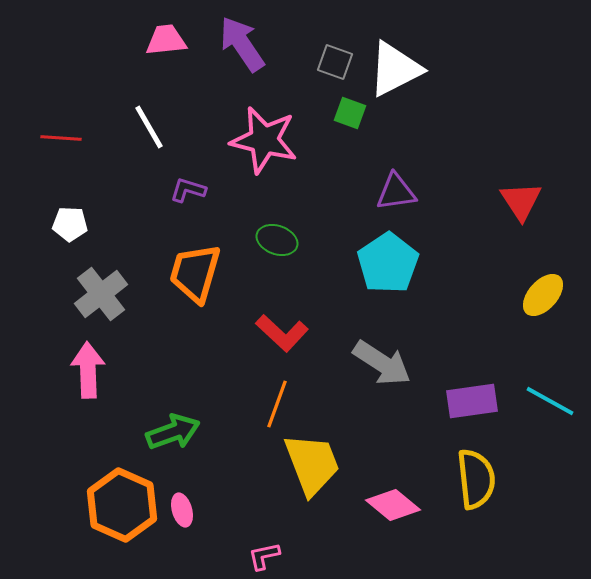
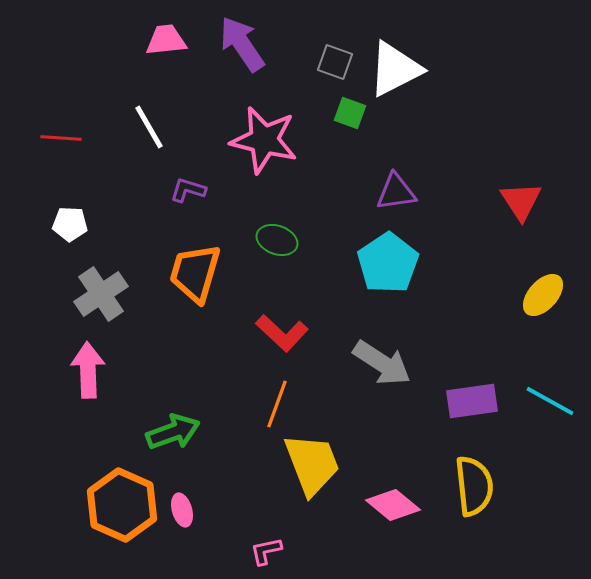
gray cross: rotated 4 degrees clockwise
yellow semicircle: moved 2 px left, 7 px down
pink L-shape: moved 2 px right, 5 px up
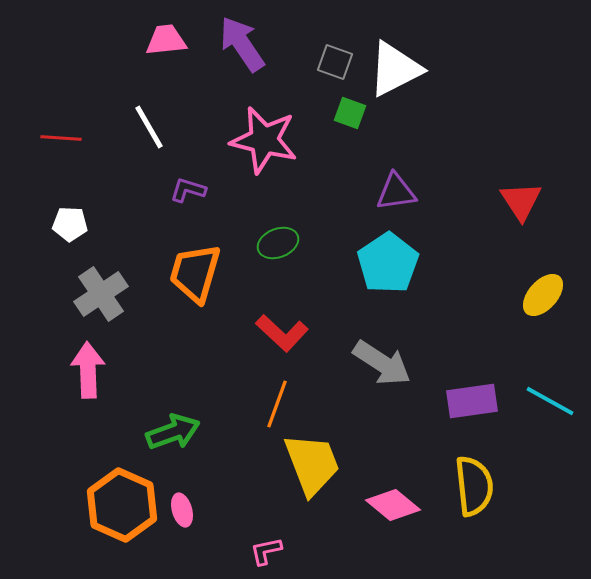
green ellipse: moved 1 px right, 3 px down; rotated 42 degrees counterclockwise
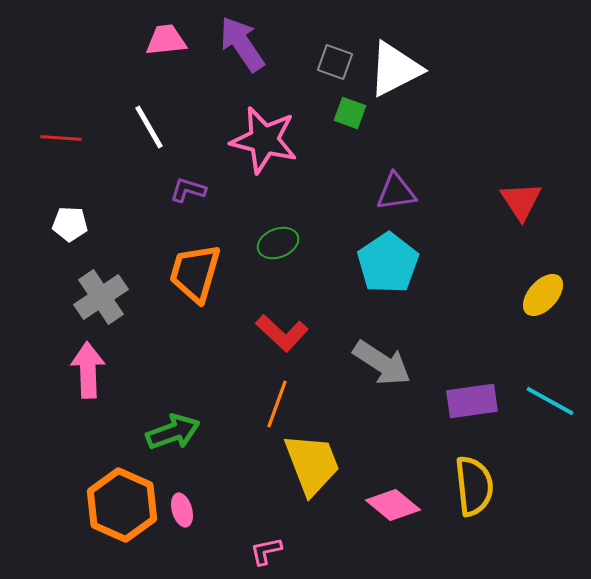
gray cross: moved 3 px down
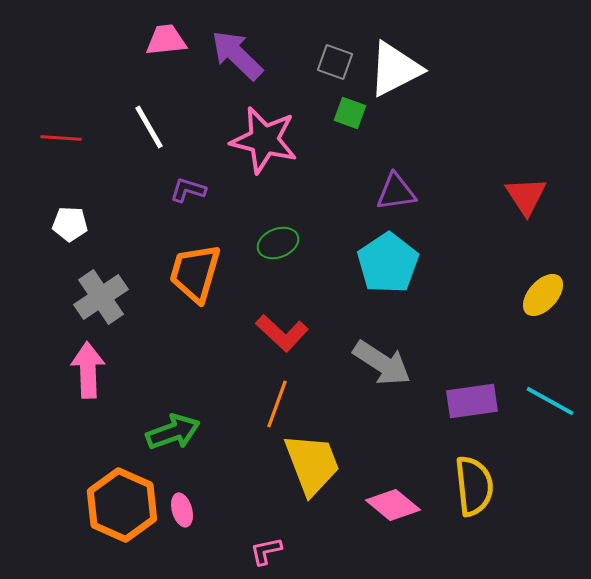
purple arrow: moved 5 px left, 11 px down; rotated 12 degrees counterclockwise
red triangle: moved 5 px right, 5 px up
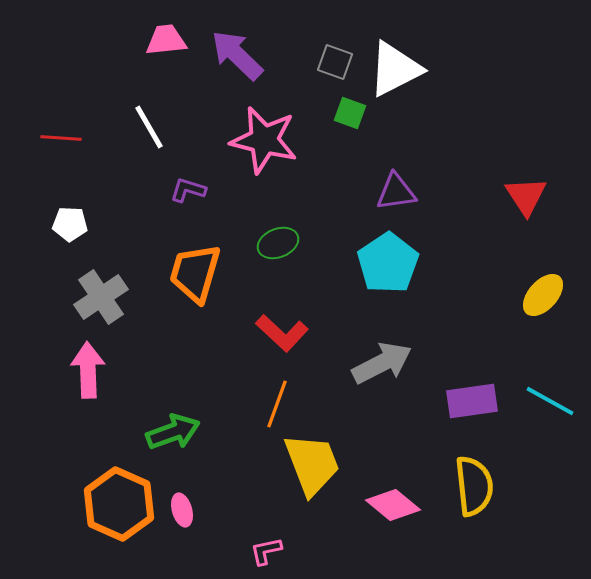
gray arrow: rotated 60 degrees counterclockwise
orange hexagon: moved 3 px left, 1 px up
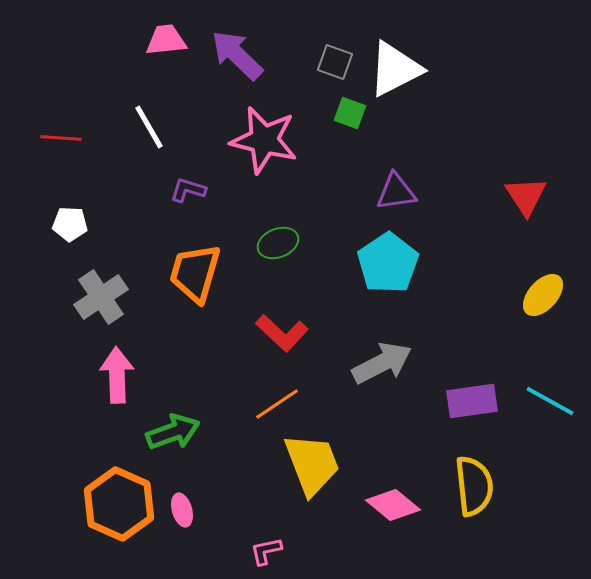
pink arrow: moved 29 px right, 5 px down
orange line: rotated 36 degrees clockwise
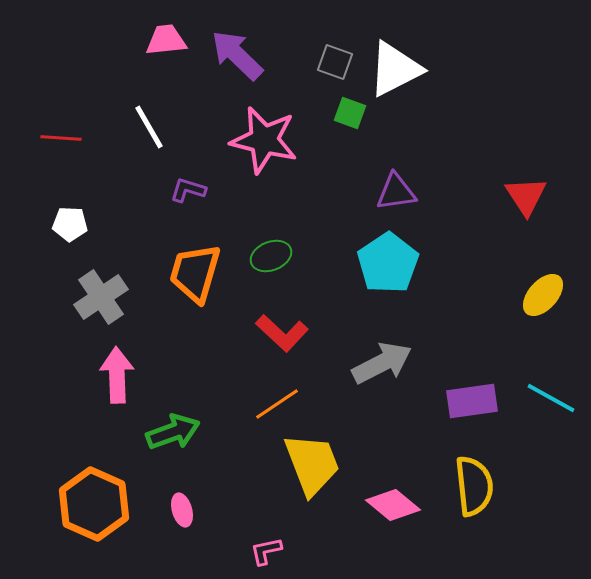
green ellipse: moved 7 px left, 13 px down
cyan line: moved 1 px right, 3 px up
orange hexagon: moved 25 px left
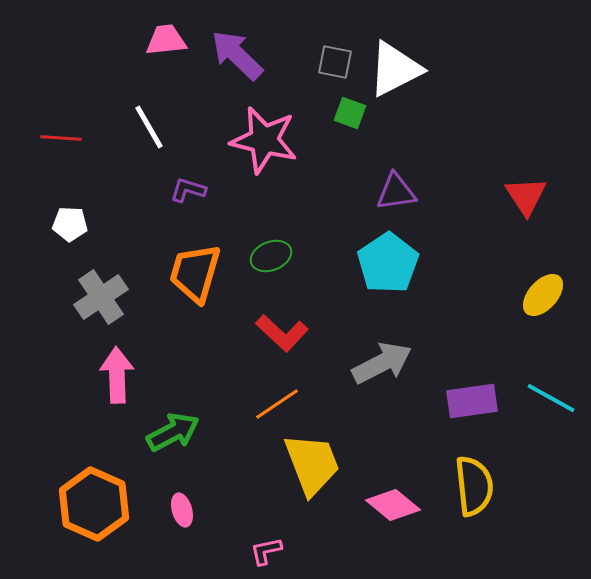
gray square: rotated 9 degrees counterclockwise
green arrow: rotated 8 degrees counterclockwise
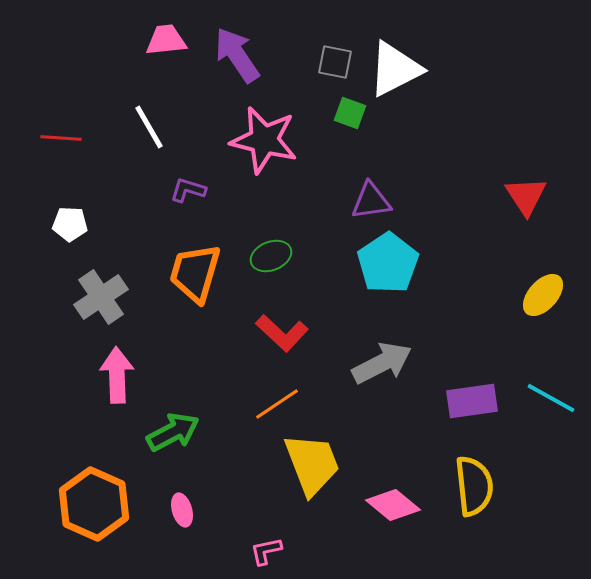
purple arrow: rotated 12 degrees clockwise
purple triangle: moved 25 px left, 9 px down
